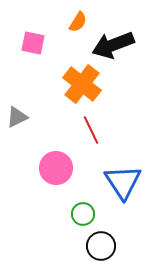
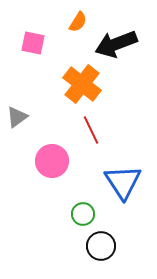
black arrow: moved 3 px right, 1 px up
gray triangle: rotated 10 degrees counterclockwise
pink circle: moved 4 px left, 7 px up
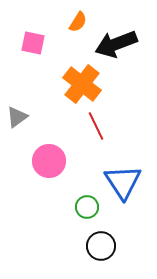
red line: moved 5 px right, 4 px up
pink circle: moved 3 px left
green circle: moved 4 px right, 7 px up
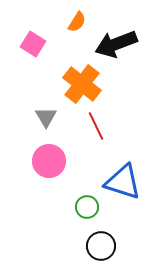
orange semicircle: moved 1 px left
pink square: moved 1 px down; rotated 20 degrees clockwise
gray triangle: moved 29 px right; rotated 25 degrees counterclockwise
blue triangle: rotated 39 degrees counterclockwise
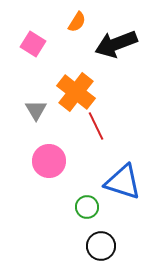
orange cross: moved 6 px left, 8 px down
gray triangle: moved 10 px left, 7 px up
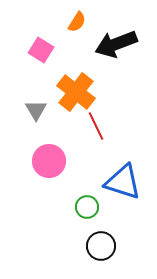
pink square: moved 8 px right, 6 px down
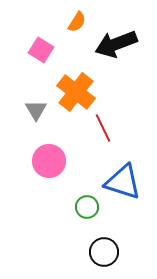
red line: moved 7 px right, 2 px down
black circle: moved 3 px right, 6 px down
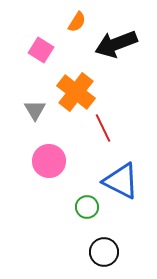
gray triangle: moved 1 px left
blue triangle: moved 2 px left, 1 px up; rotated 9 degrees clockwise
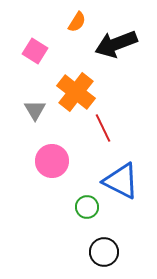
pink square: moved 6 px left, 1 px down
pink circle: moved 3 px right
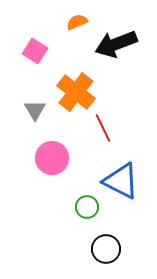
orange semicircle: rotated 145 degrees counterclockwise
pink circle: moved 3 px up
black circle: moved 2 px right, 3 px up
